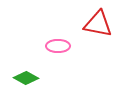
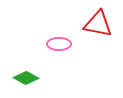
pink ellipse: moved 1 px right, 2 px up
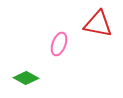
pink ellipse: rotated 70 degrees counterclockwise
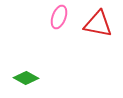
pink ellipse: moved 27 px up
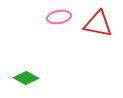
pink ellipse: rotated 60 degrees clockwise
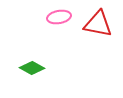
green diamond: moved 6 px right, 10 px up
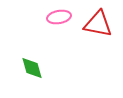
green diamond: rotated 45 degrees clockwise
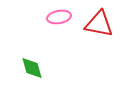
red triangle: moved 1 px right
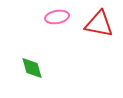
pink ellipse: moved 2 px left
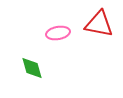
pink ellipse: moved 1 px right, 16 px down
